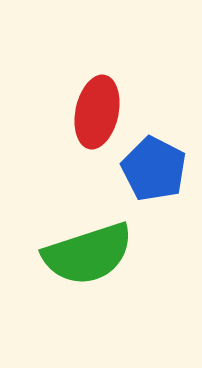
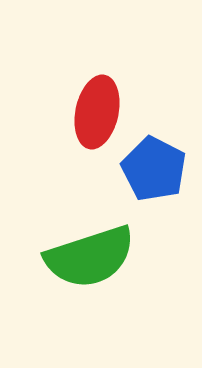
green semicircle: moved 2 px right, 3 px down
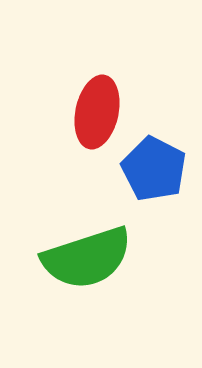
green semicircle: moved 3 px left, 1 px down
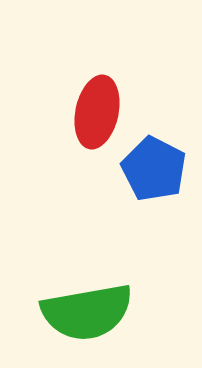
green semicircle: moved 54 px down; rotated 8 degrees clockwise
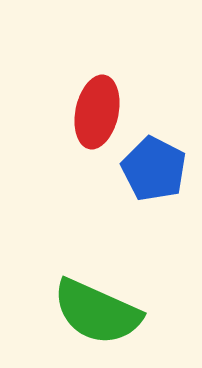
green semicircle: moved 10 px right; rotated 34 degrees clockwise
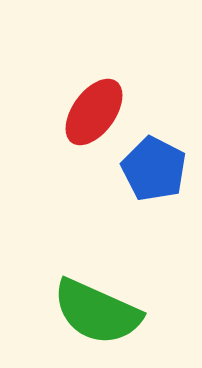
red ellipse: moved 3 px left; rotated 24 degrees clockwise
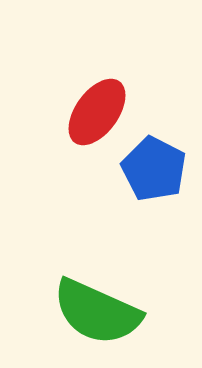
red ellipse: moved 3 px right
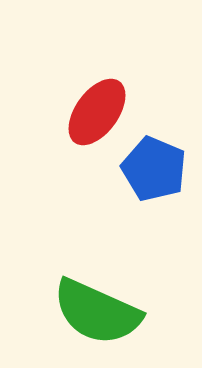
blue pentagon: rotated 4 degrees counterclockwise
